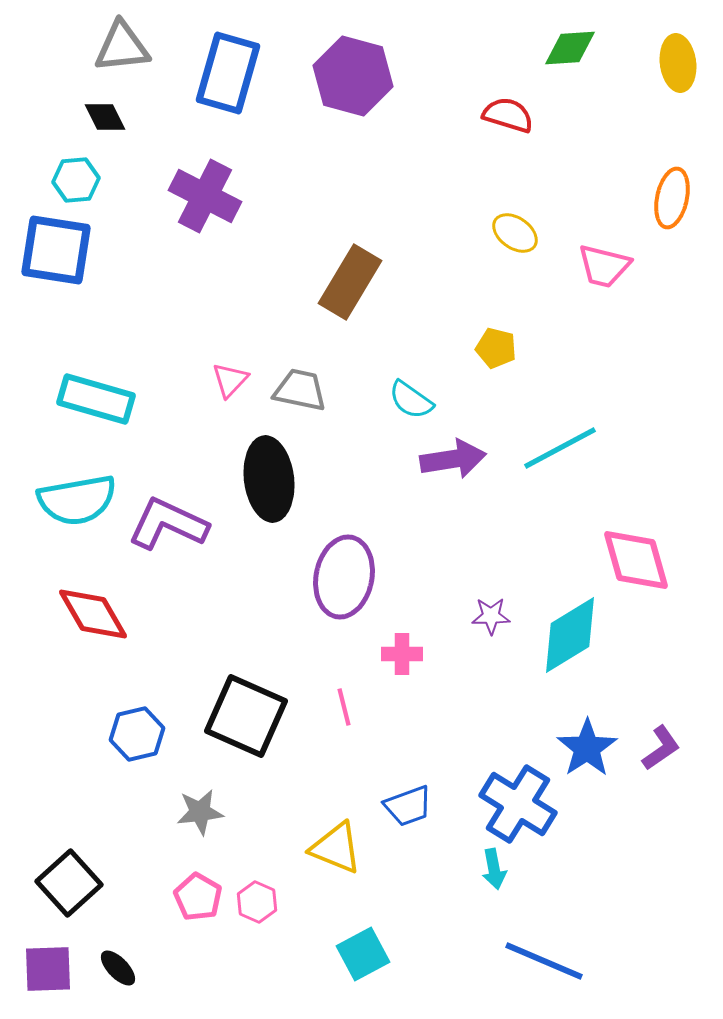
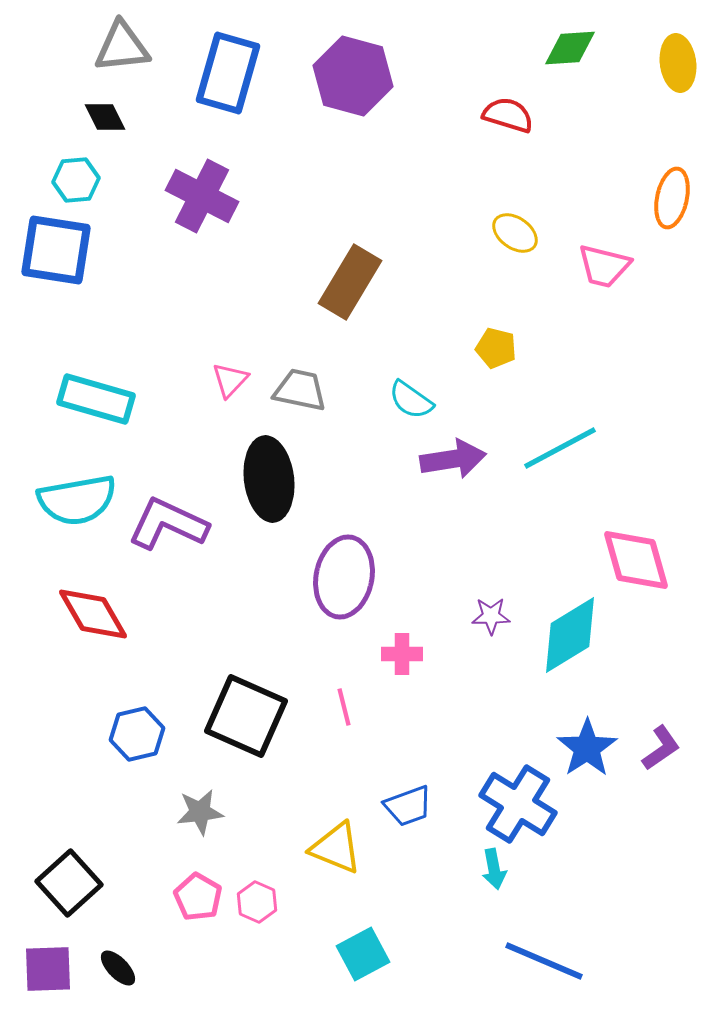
purple cross at (205, 196): moved 3 px left
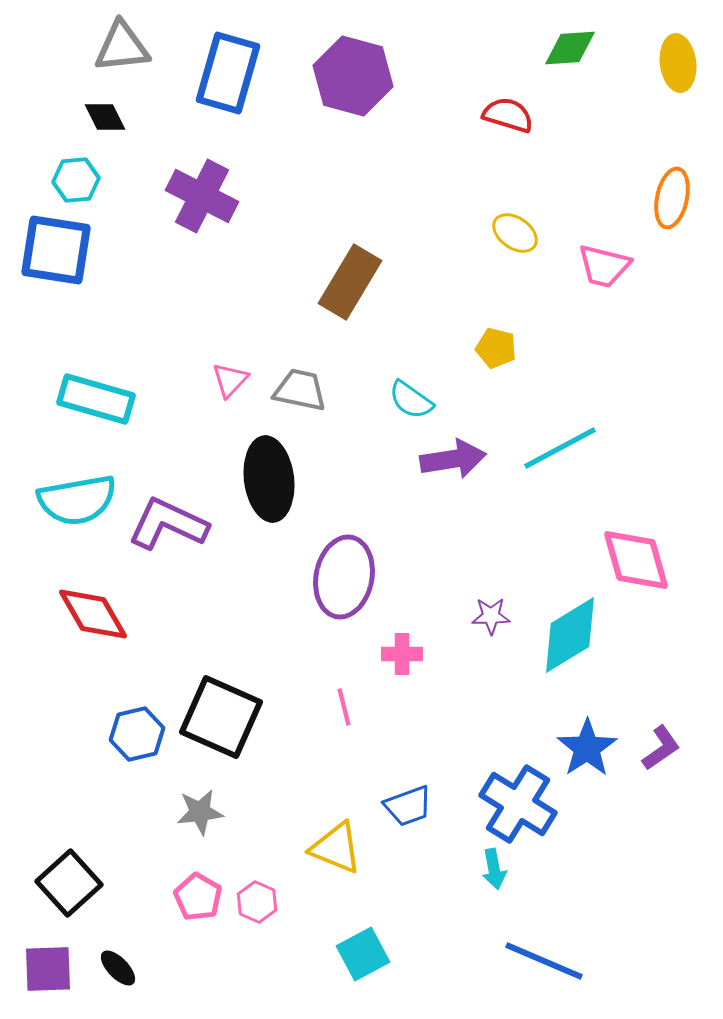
black square at (246, 716): moved 25 px left, 1 px down
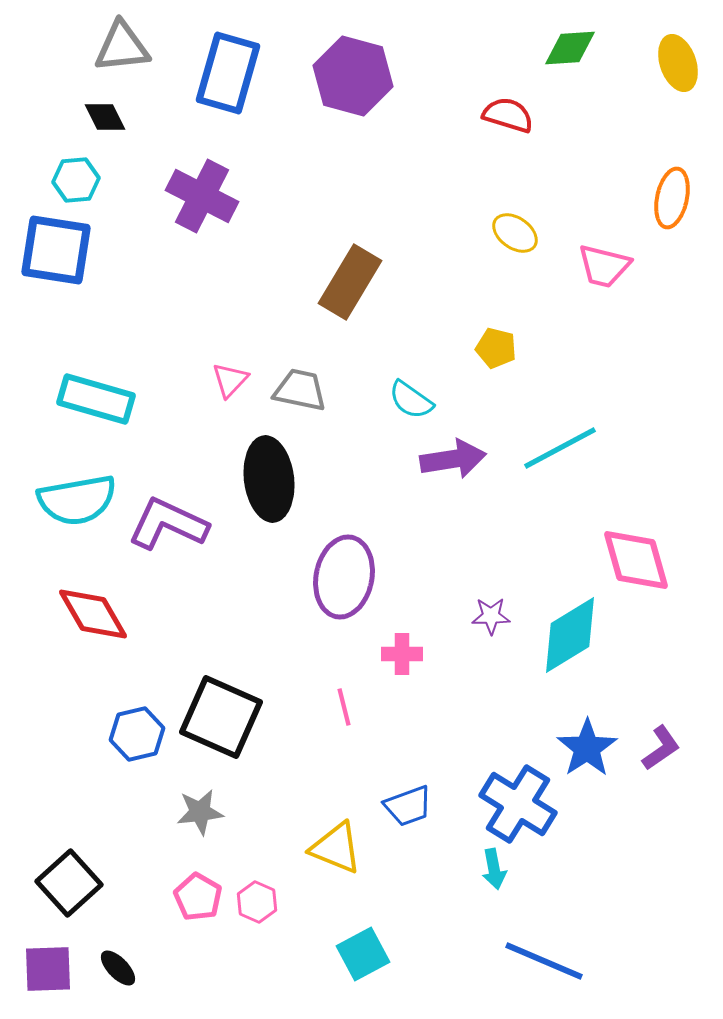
yellow ellipse at (678, 63): rotated 12 degrees counterclockwise
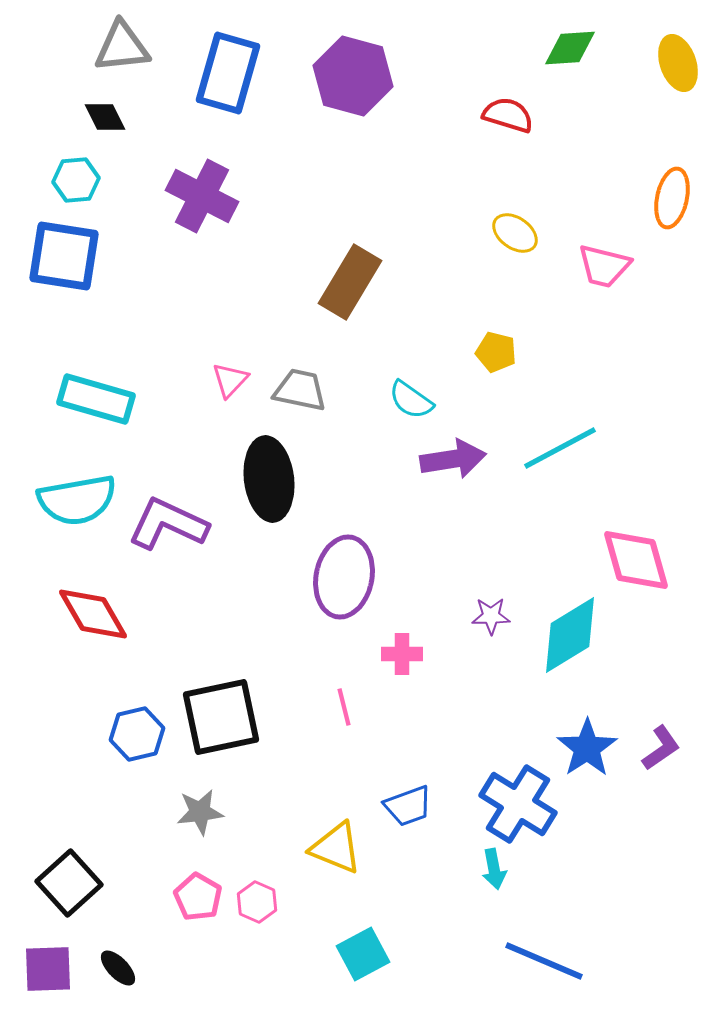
blue square at (56, 250): moved 8 px right, 6 px down
yellow pentagon at (496, 348): moved 4 px down
black square at (221, 717): rotated 36 degrees counterclockwise
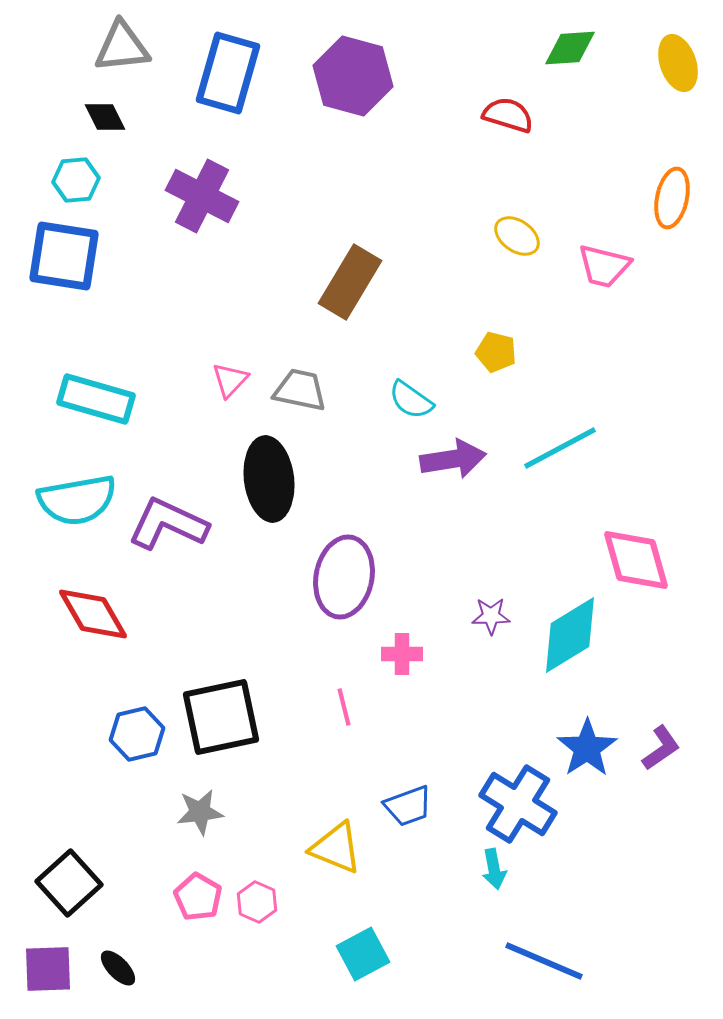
yellow ellipse at (515, 233): moved 2 px right, 3 px down
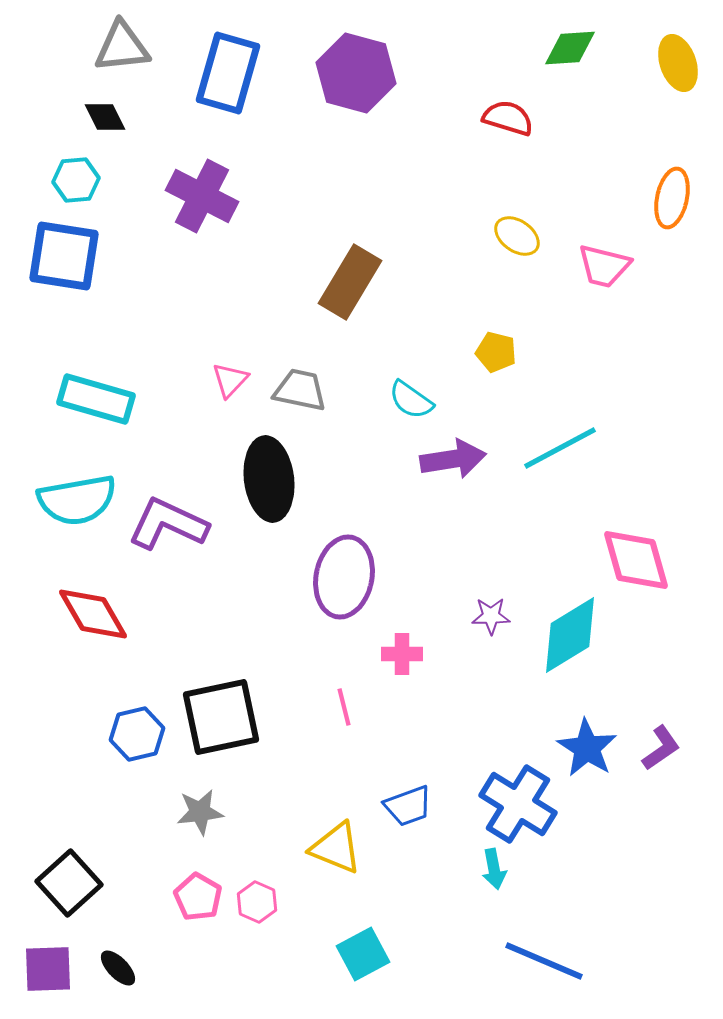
purple hexagon at (353, 76): moved 3 px right, 3 px up
red semicircle at (508, 115): moved 3 px down
blue star at (587, 748): rotated 6 degrees counterclockwise
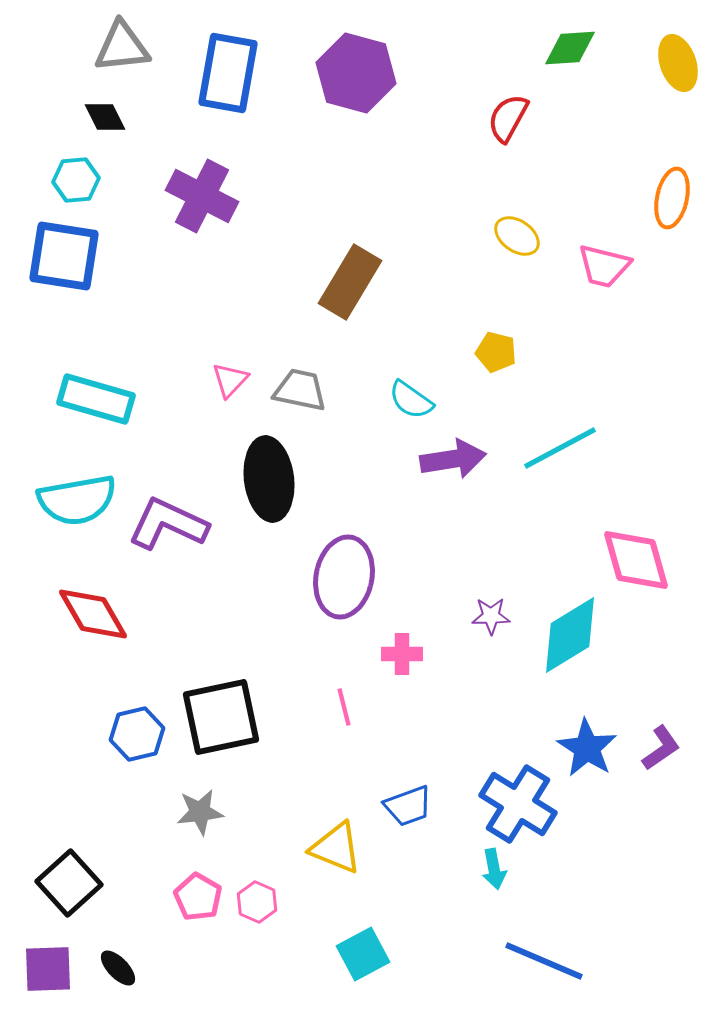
blue rectangle at (228, 73): rotated 6 degrees counterclockwise
red semicircle at (508, 118): rotated 78 degrees counterclockwise
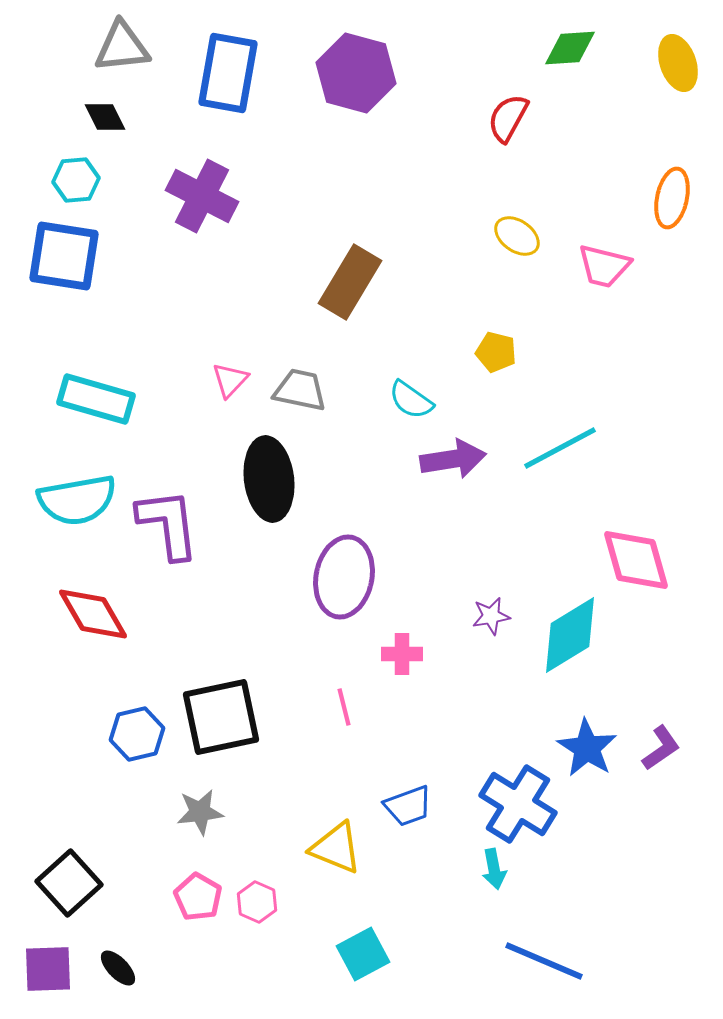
purple L-shape at (168, 524): rotated 58 degrees clockwise
purple star at (491, 616): rotated 9 degrees counterclockwise
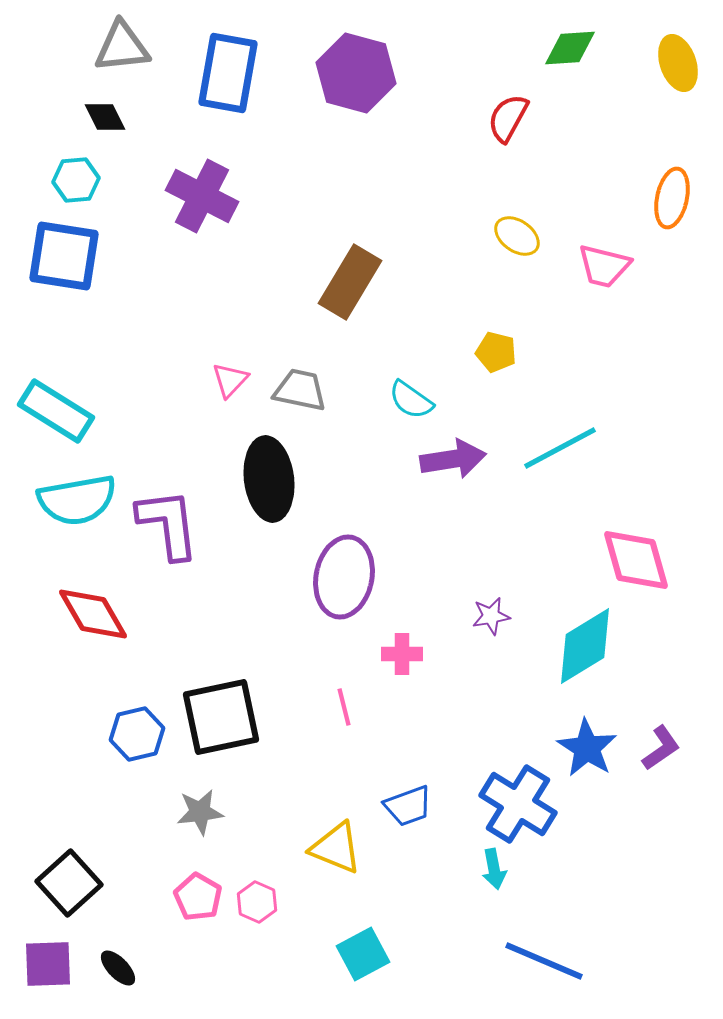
cyan rectangle at (96, 399): moved 40 px left, 12 px down; rotated 16 degrees clockwise
cyan diamond at (570, 635): moved 15 px right, 11 px down
purple square at (48, 969): moved 5 px up
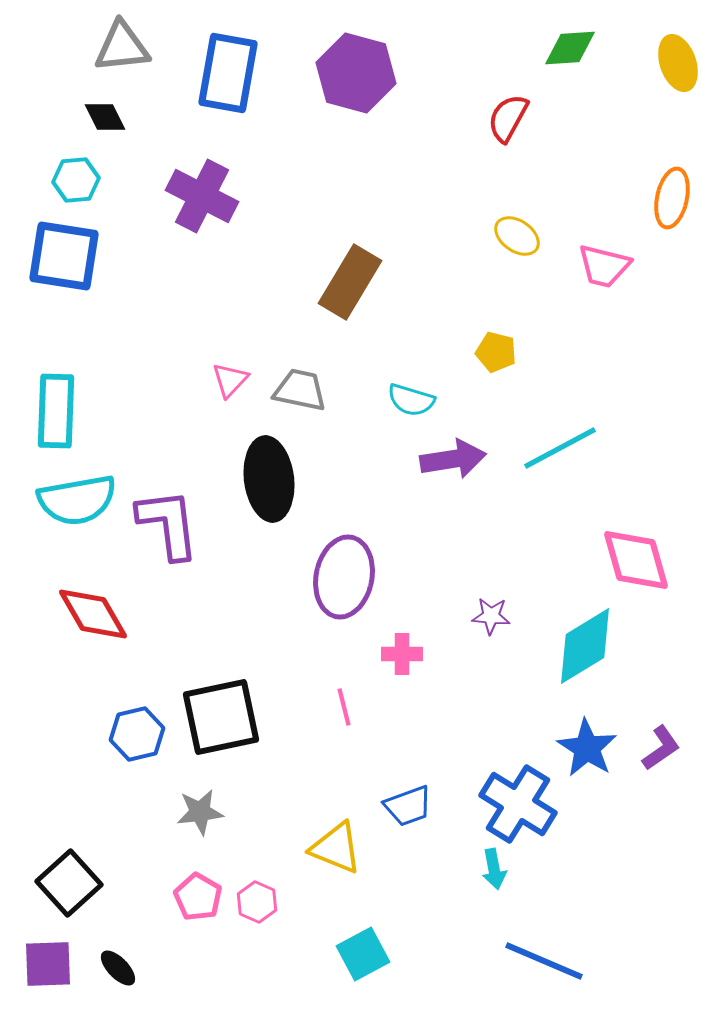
cyan semicircle at (411, 400): rotated 18 degrees counterclockwise
cyan rectangle at (56, 411): rotated 60 degrees clockwise
purple star at (491, 616): rotated 15 degrees clockwise
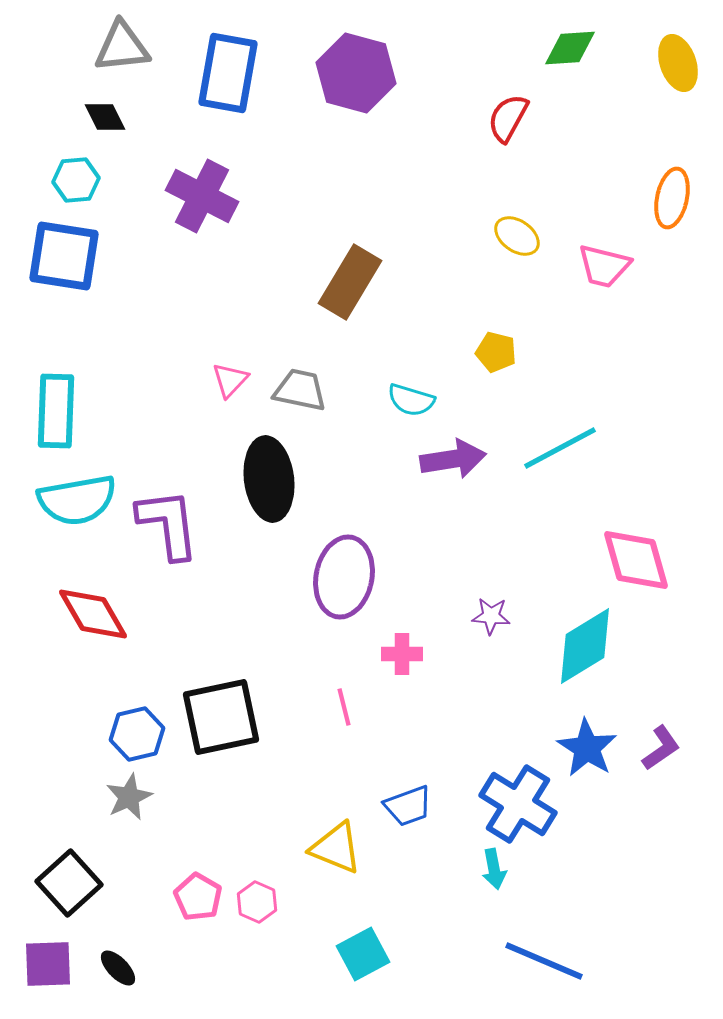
gray star at (200, 812): moved 71 px left, 15 px up; rotated 18 degrees counterclockwise
